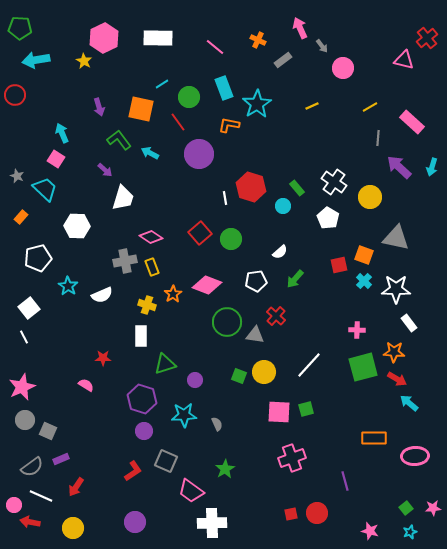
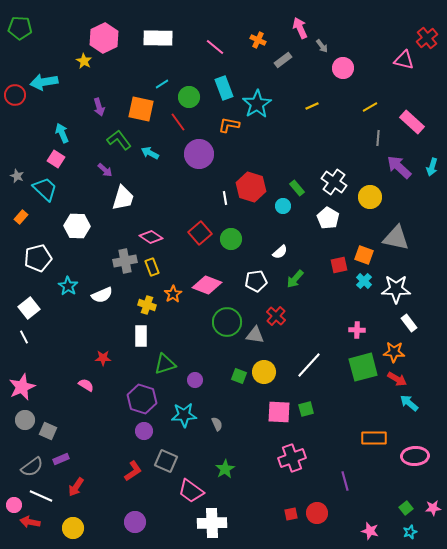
cyan arrow at (36, 60): moved 8 px right, 22 px down
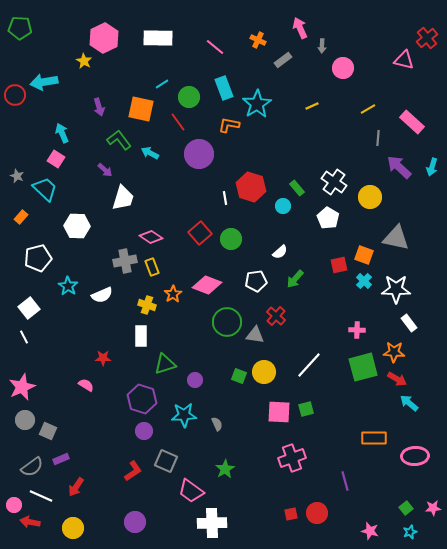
gray arrow at (322, 46): rotated 40 degrees clockwise
yellow line at (370, 107): moved 2 px left, 2 px down
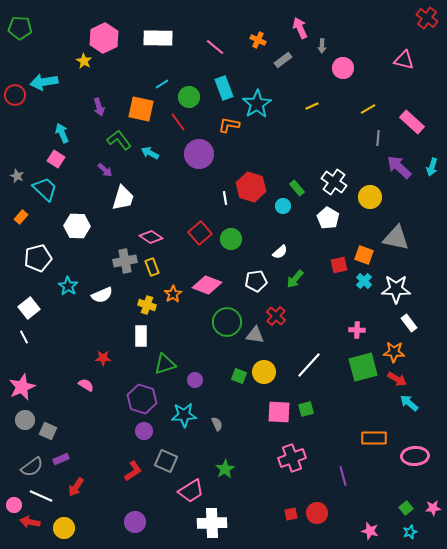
red cross at (427, 38): moved 20 px up; rotated 15 degrees counterclockwise
purple line at (345, 481): moved 2 px left, 5 px up
pink trapezoid at (191, 491): rotated 68 degrees counterclockwise
yellow circle at (73, 528): moved 9 px left
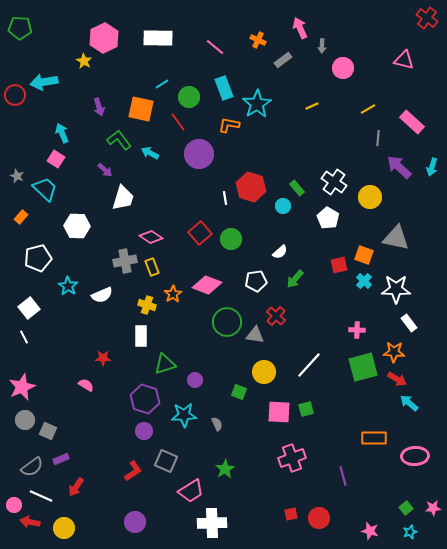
green square at (239, 376): moved 16 px down
purple hexagon at (142, 399): moved 3 px right
red circle at (317, 513): moved 2 px right, 5 px down
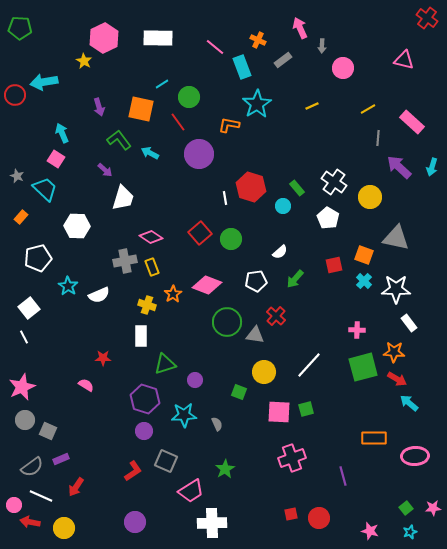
cyan rectangle at (224, 88): moved 18 px right, 21 px up
red square at (339, 265): moved 5 px left
white semicircle at (102, 295): moved 3 px left
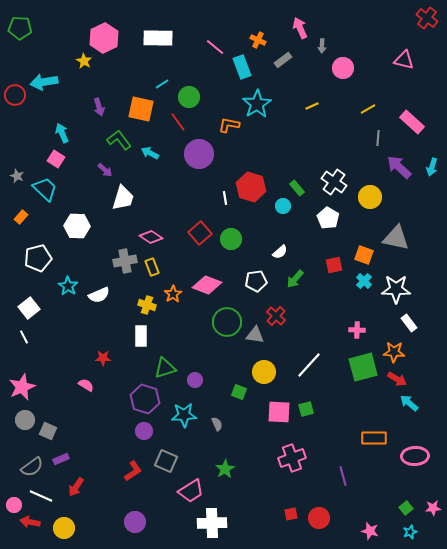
green triangle at (165, 364): moved 4 px down
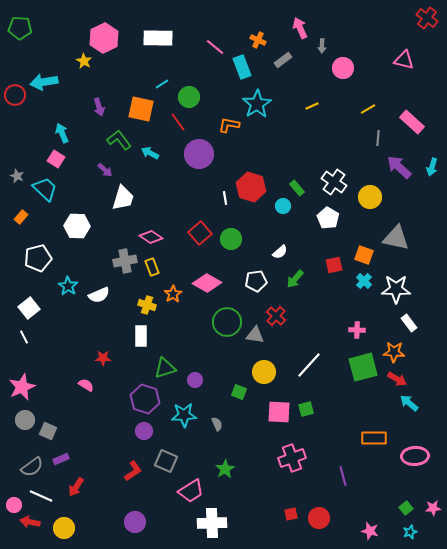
pink diamond at (207, 285): moved 2 px up; rotated 8 degrees clockwise
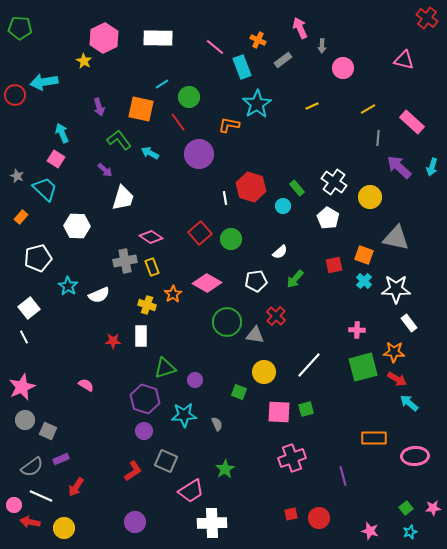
red star at (103, 358): moved 10 px right, 17 px up
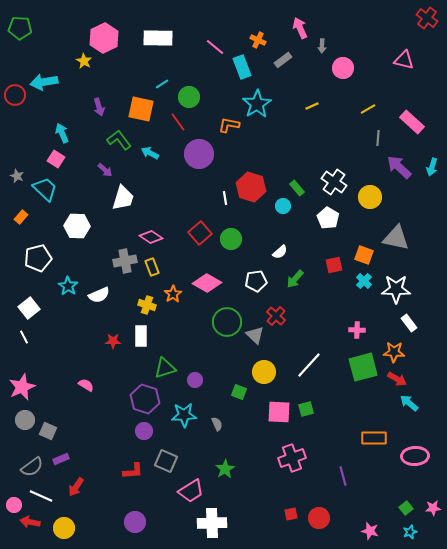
gray triangle at (255, 335): rotated 36 degrees clockwise
red L-shape at (133, 471): rotated 30 degrees clockwise
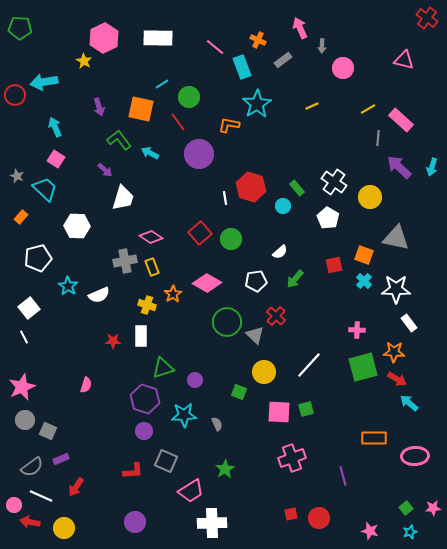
pink rectangle at (412, 122): moved 11 px left, 2 px up
cyan arrow at (62, 133): moved 7 px left, 6 px up
green triangle at (165, 368): moved 2 px left
pink semicircle at (86, 385): rotated 77 degrees clockwise
